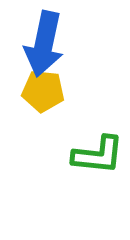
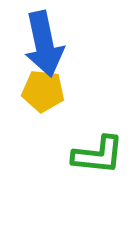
blue arrow: rotated 24 degrees counterclockwise
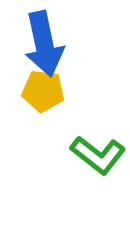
green L-shape: rotated 32 degrees clockwise
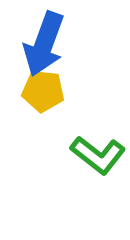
blue arrow: rotated 32 degrees clockwise
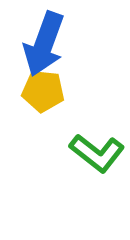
green L-shape: moved 1 px left, 2 px up
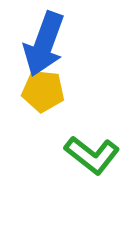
green L-shape: moved 5 px left, 2 px down
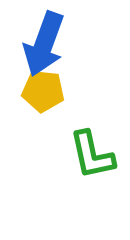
green L-shape: rotated 40 degrees clockwise
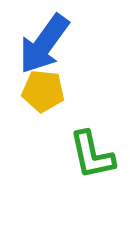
blue arrow: rotated 16 degrees clockwise
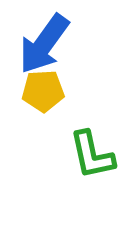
yellow pentagon: rotated 9 degrees counterclockwise
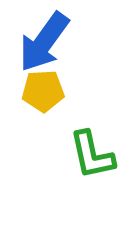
blue arrow: moved 2 px up
